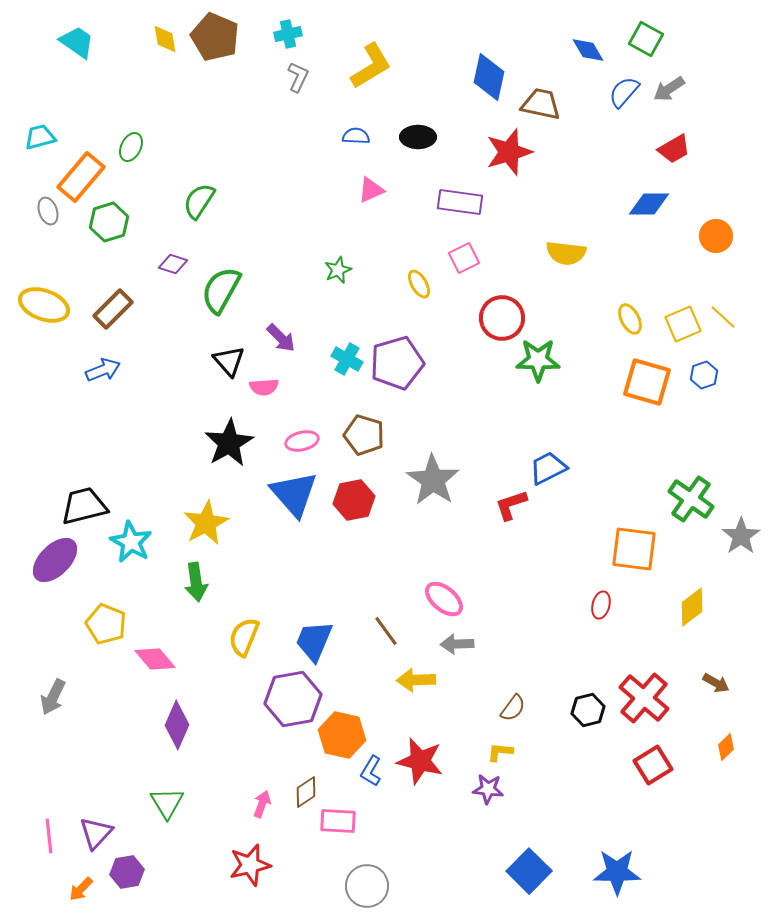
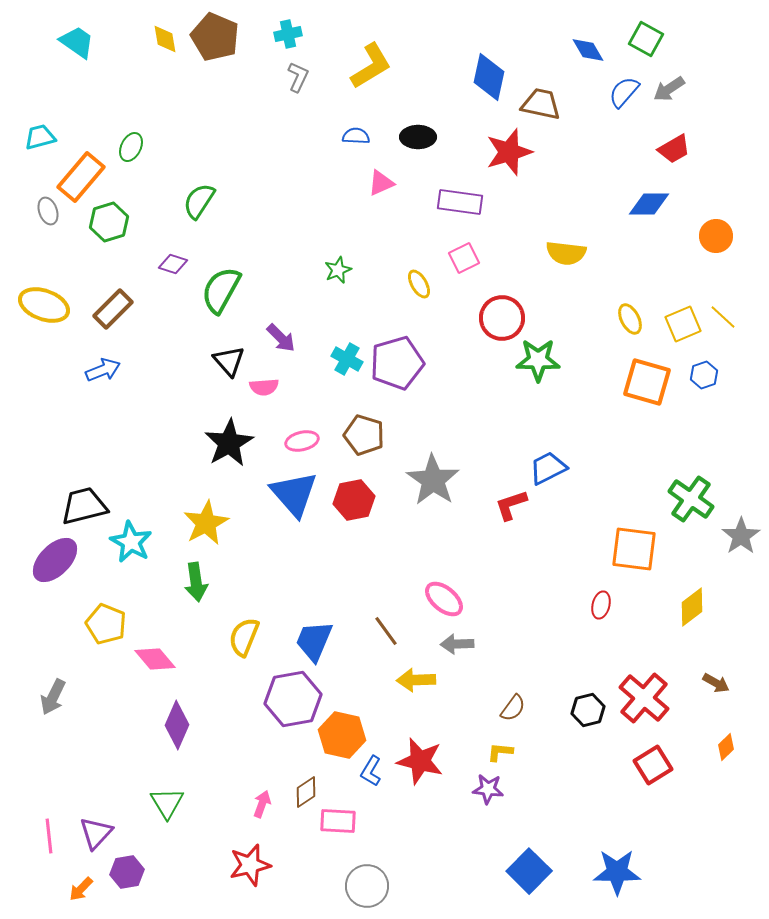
pink triangle at (371, 190): moved 10 px right, 7 px up
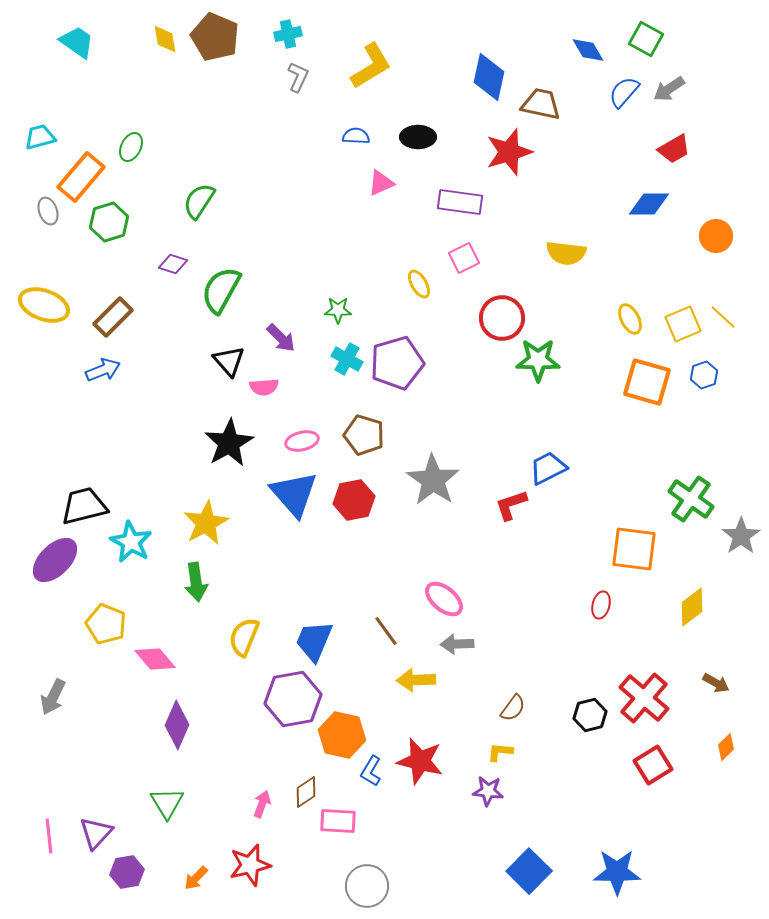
green star at (338, 270): moved 40 px down; rotated 24 degrees clockwise
brown rectangle at (113, 309): moved 8 px down
black hexagon at (588, 710): moved 2 px right, 5 px down
purple star at (488, 789): moved 2 px down
orange arrow at (81, 889): moved 115 px right, 11 px up
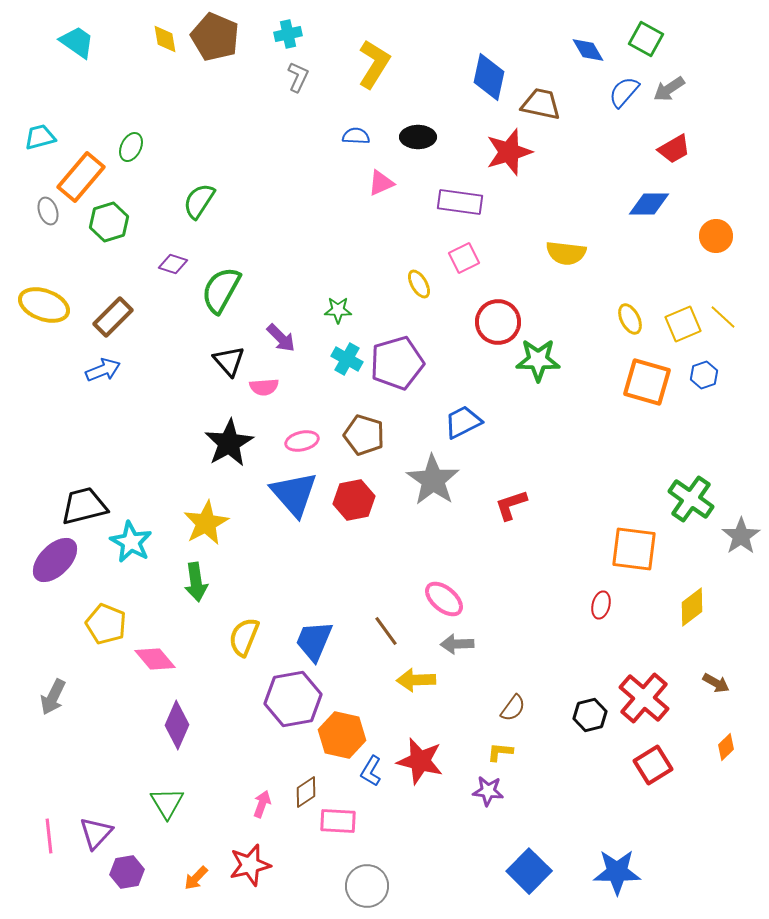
yellow L-shape at (371, 66): moved 3 px right, 2 px up; rotated 27 degrees counterclockwise
red circle at (502, 318): moved 4 px left, 4 px down
blue trapezoid at (548, 468): moved 85 px left, 46 px up
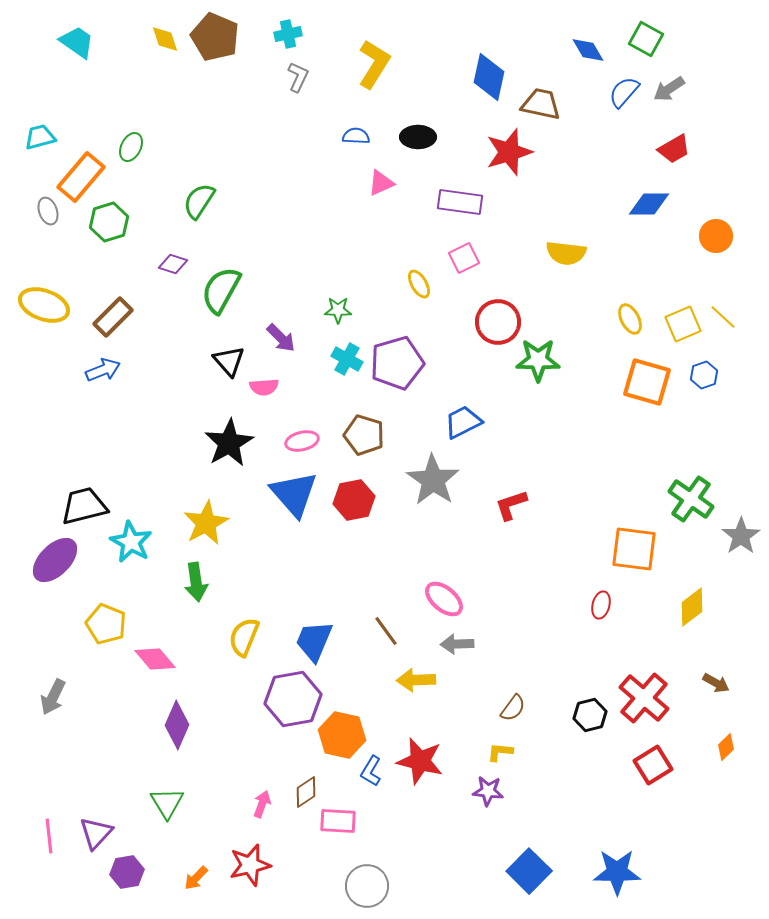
yellow diamond at (165, 39): rotated 8 degrees counterclockwise
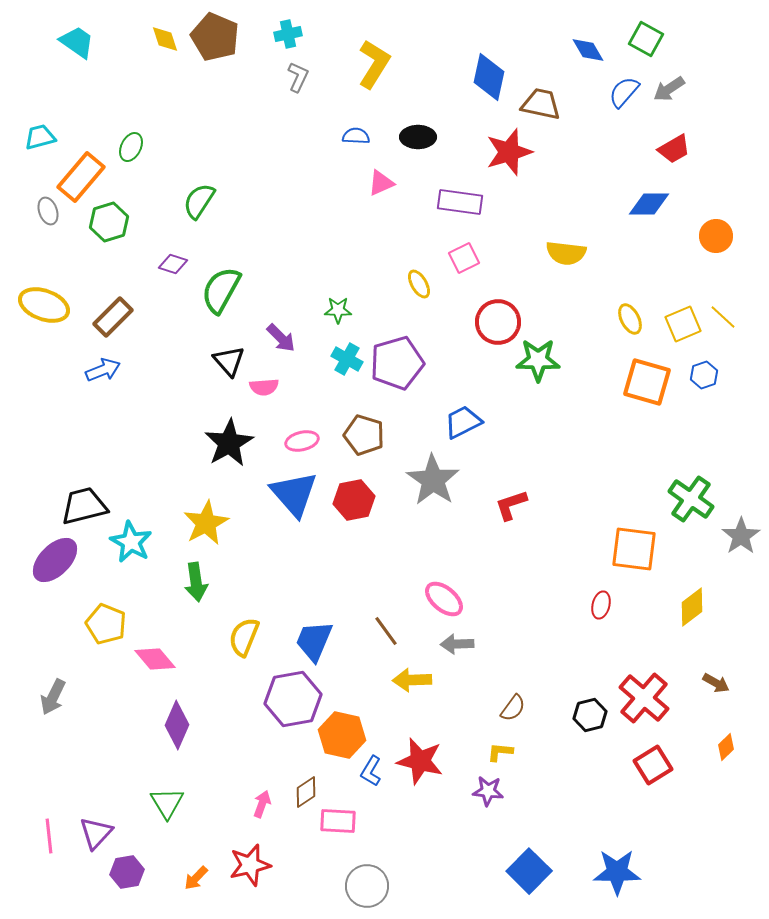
yellow arrow at (416, 680): moved 4 px left
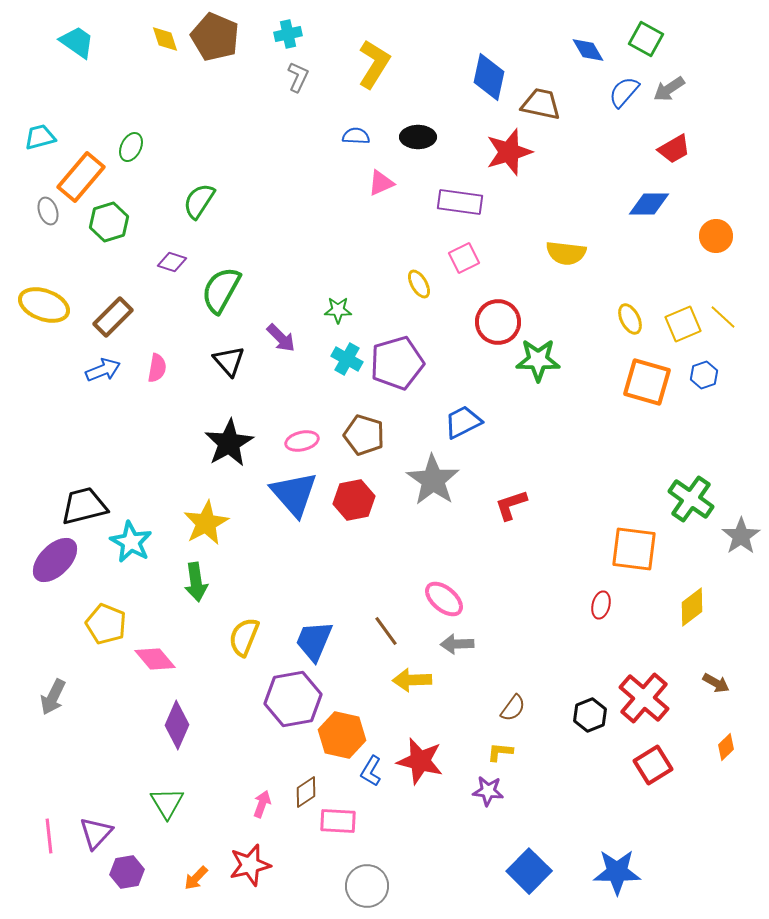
purple diamond at (173, 264): moved 1 px left, 2 px up
pink semicircle at (264, 387): moved 107 px left, 19 px up; rotated 76 degrees counterclockwise
black hexagon at (590, 715): rotated 8 degrees counterclockwise
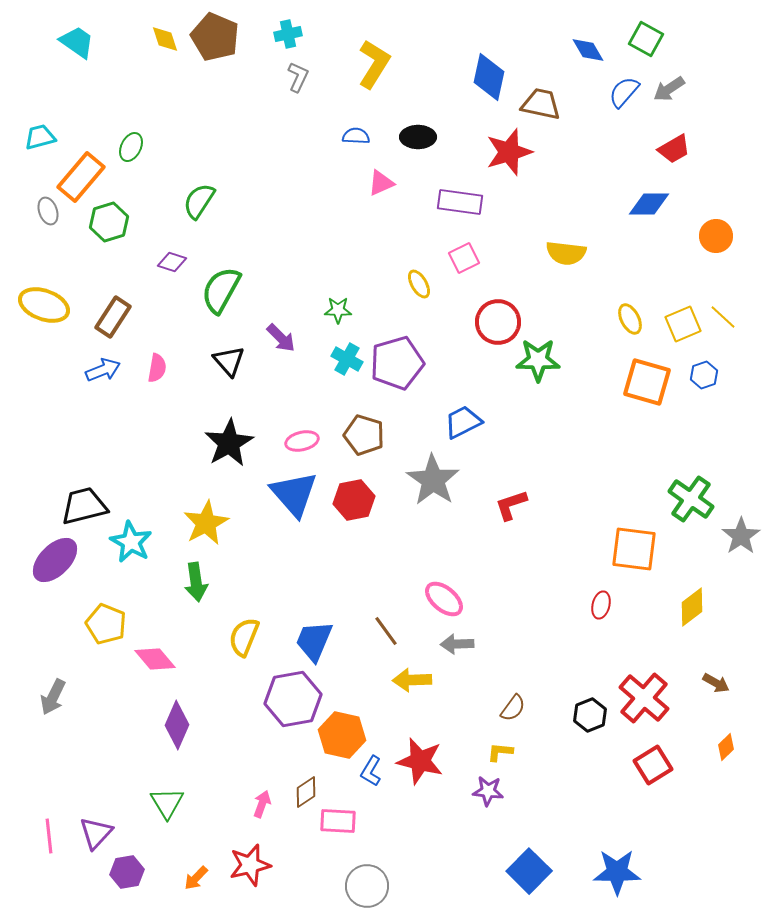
brown rectangle at (113, 317): rotated 12 degrees counterclockwise
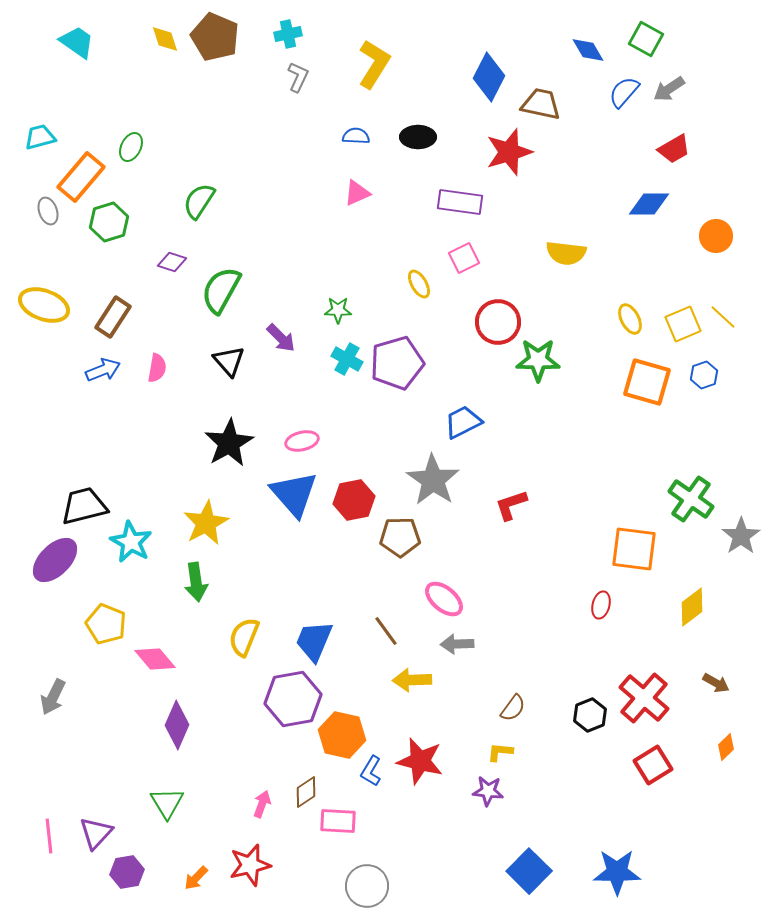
blue diamond at (489, 77): rotated 15 degrees clockwise
pink triangle at (381, 183): moved 24 px left, 10 px down
brown pentagon at (364, 435): moved 36 px right, 102 px down; rotated 18 degrees counterclockwise
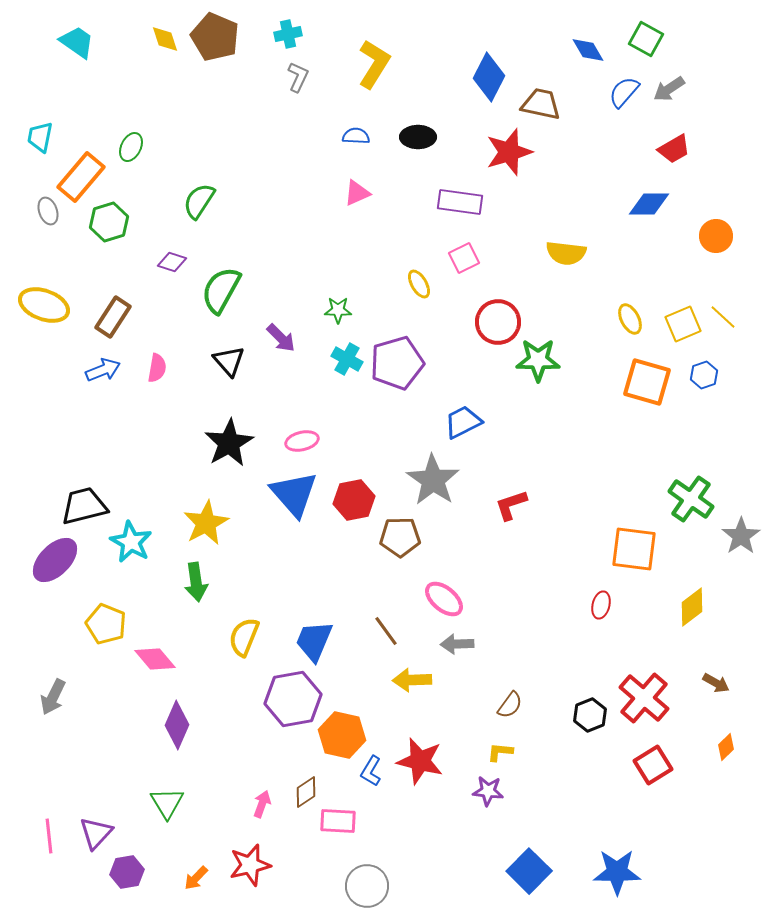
cyan trapezoid at (40, 137): rotated 64 degrees counterclockwise
brown semicircle at (513, 708): moved 3 px left, 3 px up
